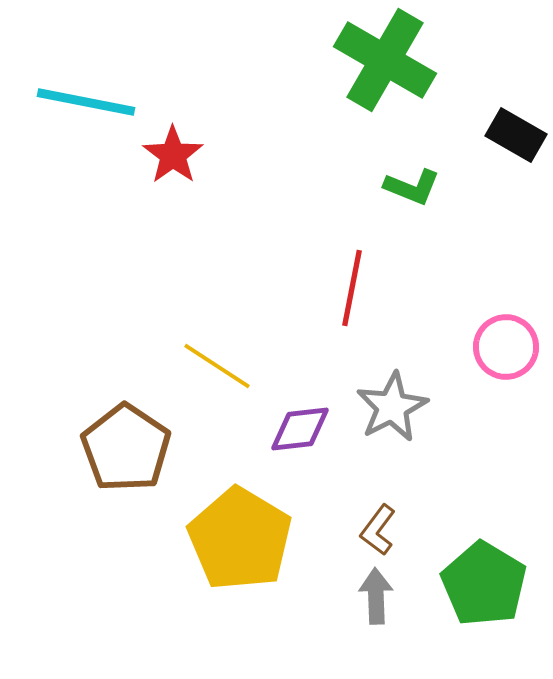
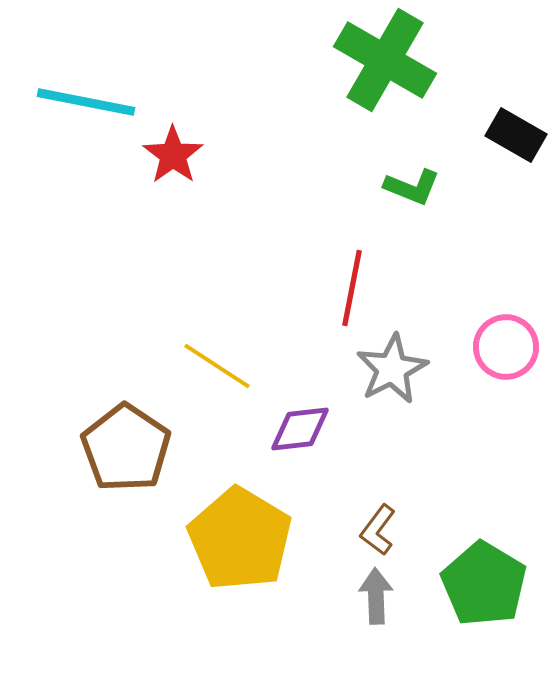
gray star: moved 38 px up
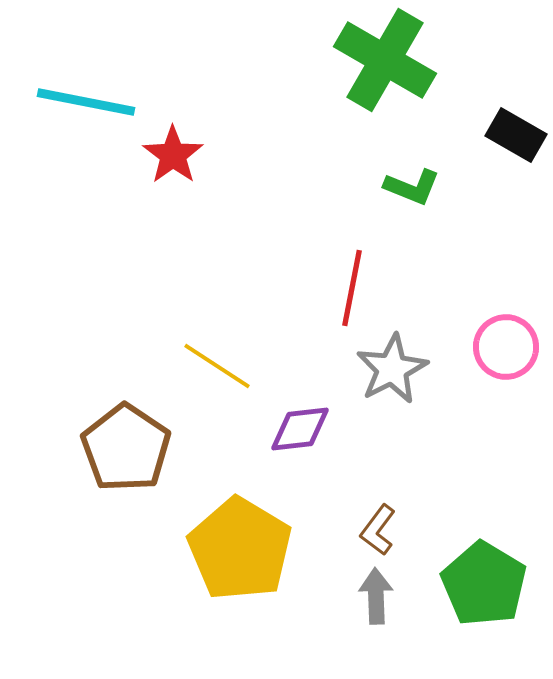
yellow pentagon: moved 10 px down
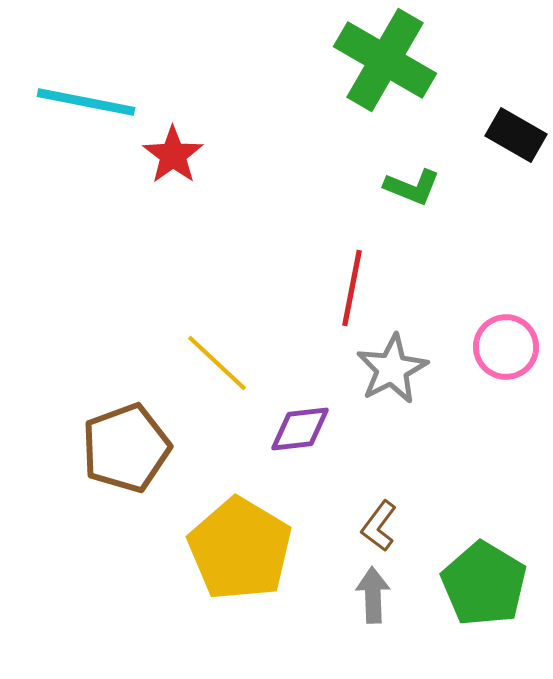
yellow line: moved 3 px up; rotated 10 degrees clockwise
brown pentagon: rotated 18 degrees clockwise
brown L-shape: moved 1 px right, 4 px up
gray arrow: moved 3 px left, 1 px up
